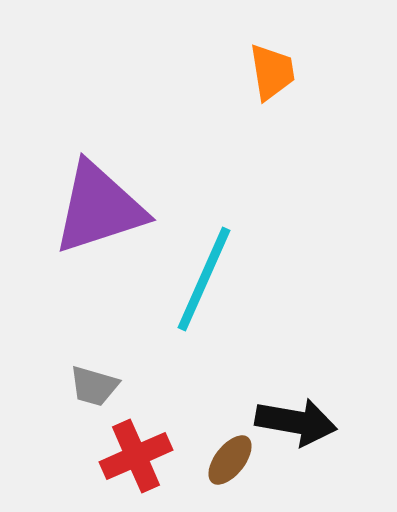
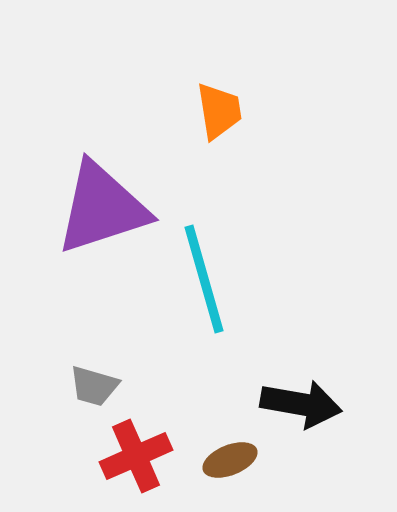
orange trapezoid: moved 53 px left, 39 px down
purple triangle: moved 3 px right
cyan line: rotated 40 degrees counterclockwise
black arrow: moved 5 px right, 18 px up
brown ellipse: rotated 30 degrees clockwise
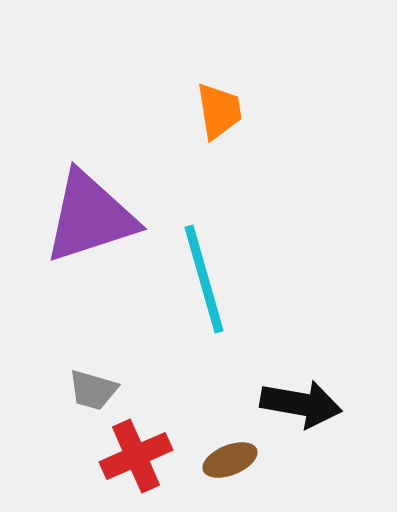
purple triangle: moved 12 px left, 9 px down
gray trapezoid: moved 1 px left, 4 px down
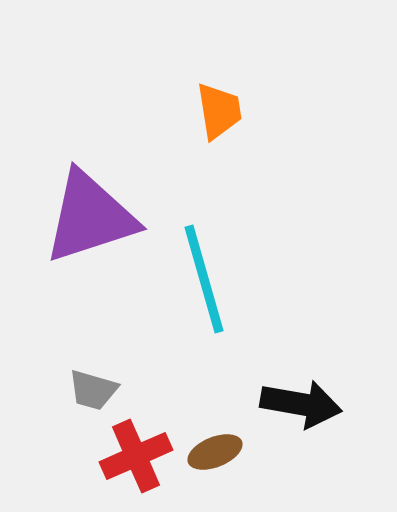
brown ellipse: moved 15 px left, 8 px up
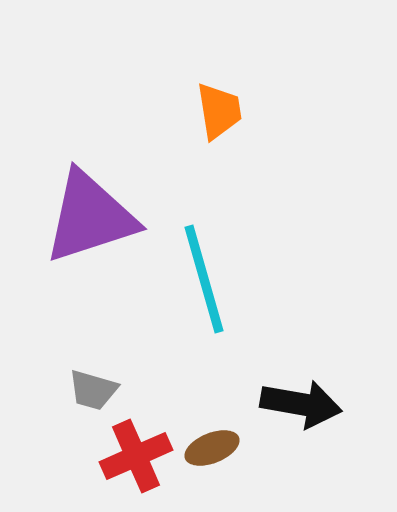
brown ellipse: moved 3 px left, 4 px up
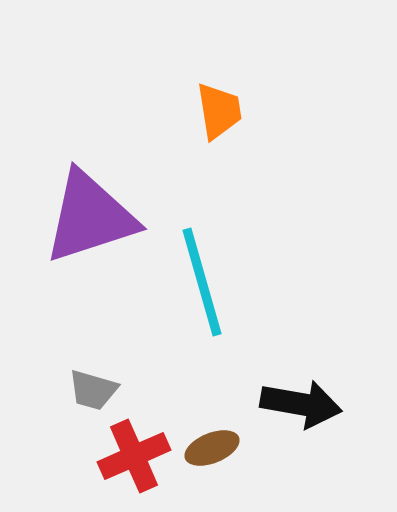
cyan line: moved 2 px left, 3 px down
red cross: moved 2 px left
